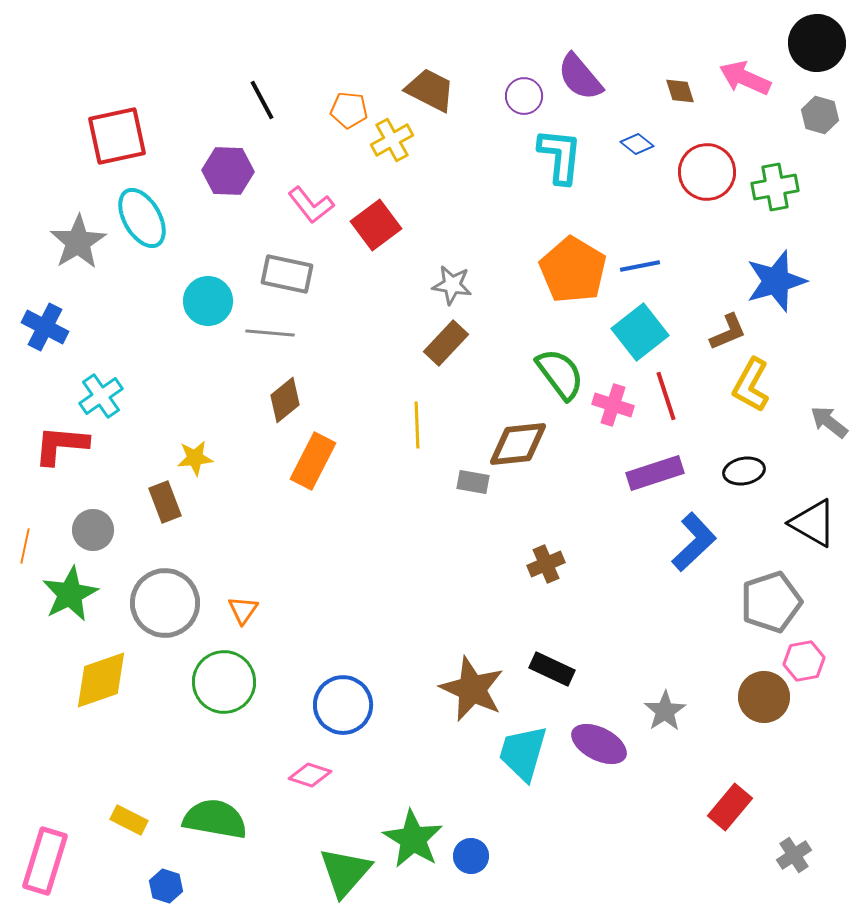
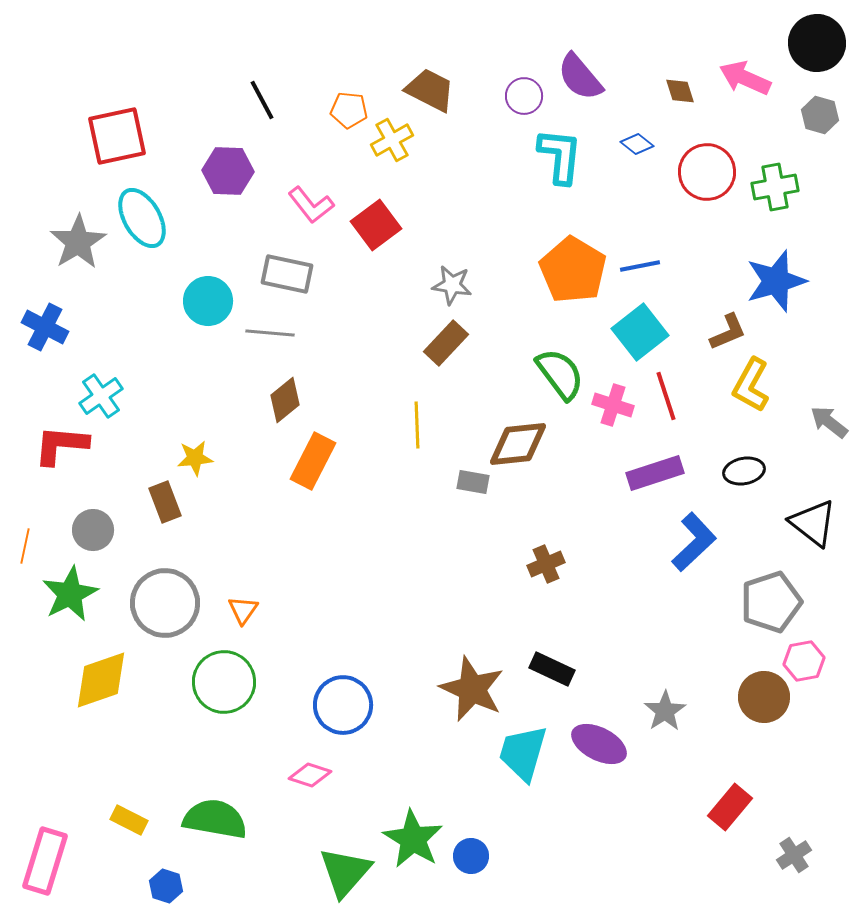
black triangle at (813, 523): rotated 8 degrees clockwise
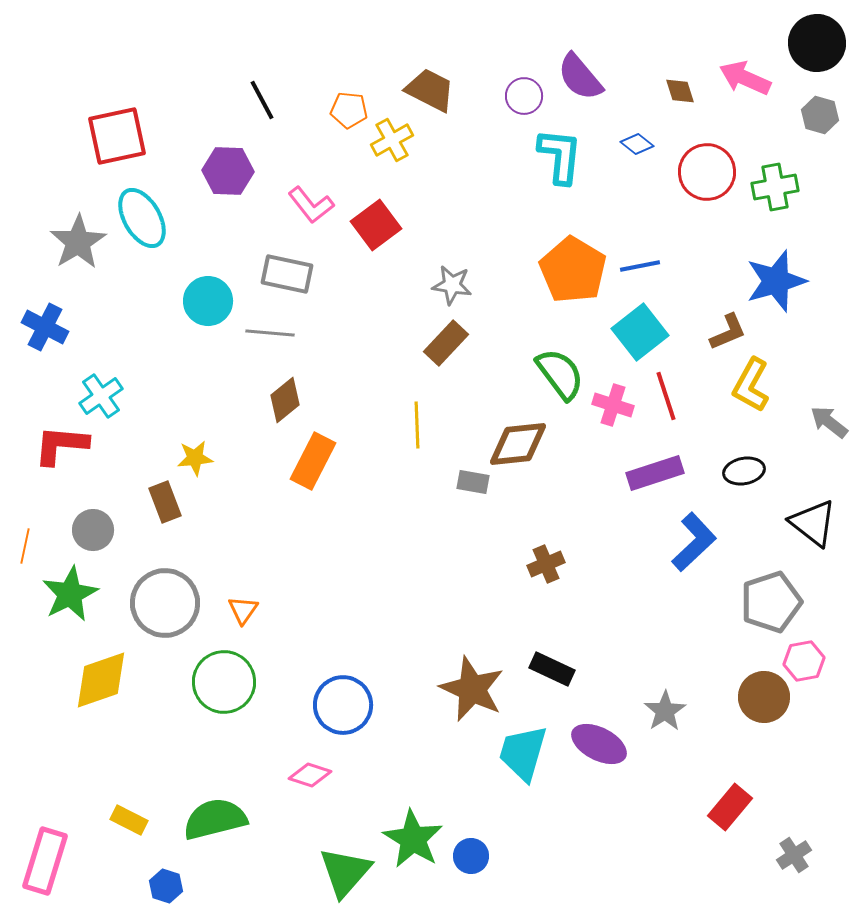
green semicircle at (215, 819): rotated 24 degrees counterclockwise
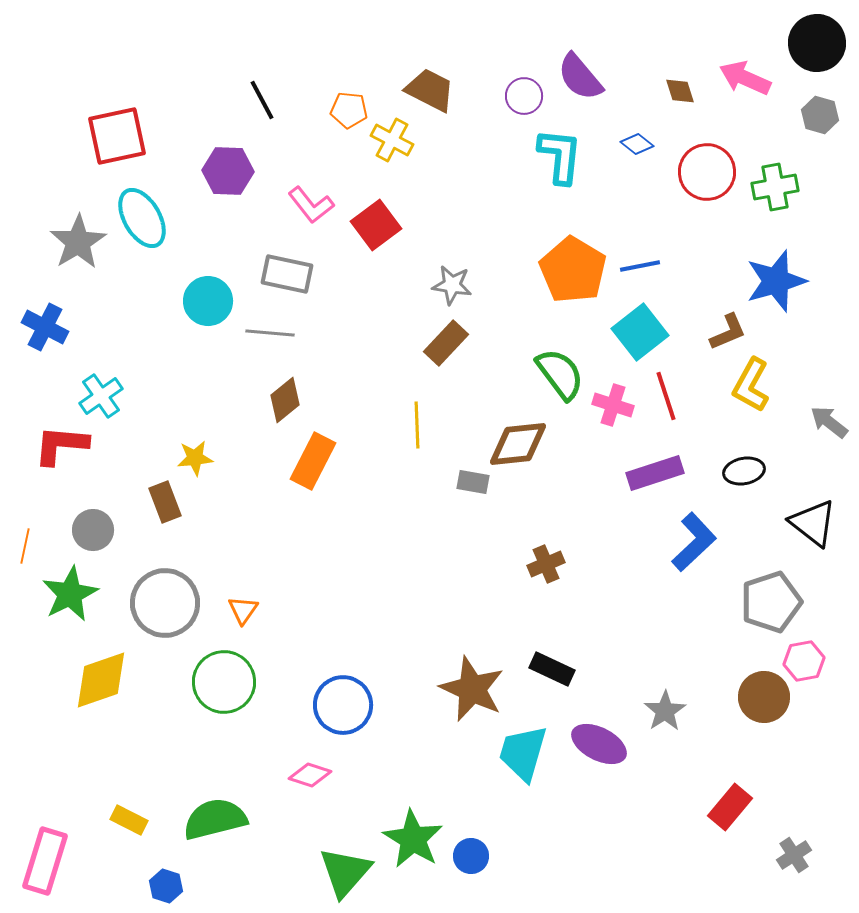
yellow cross at (392, 140): rotated 33 degrees counterclockwise
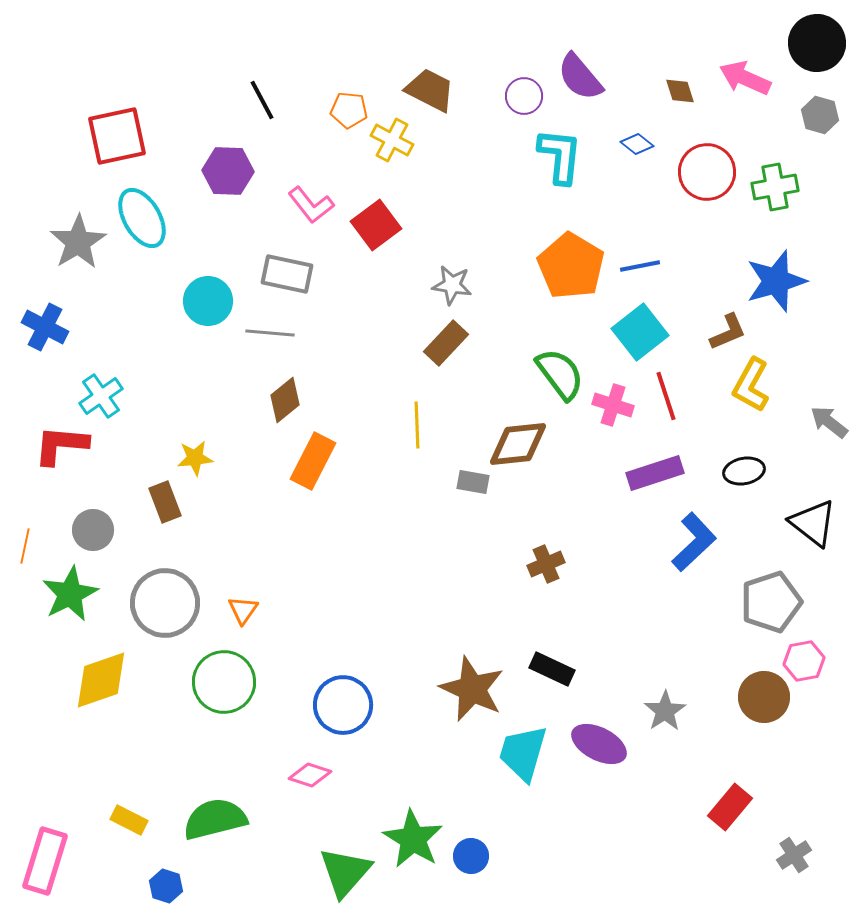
orange pentagon at (573, 270): moved 2 px left, 4 px up
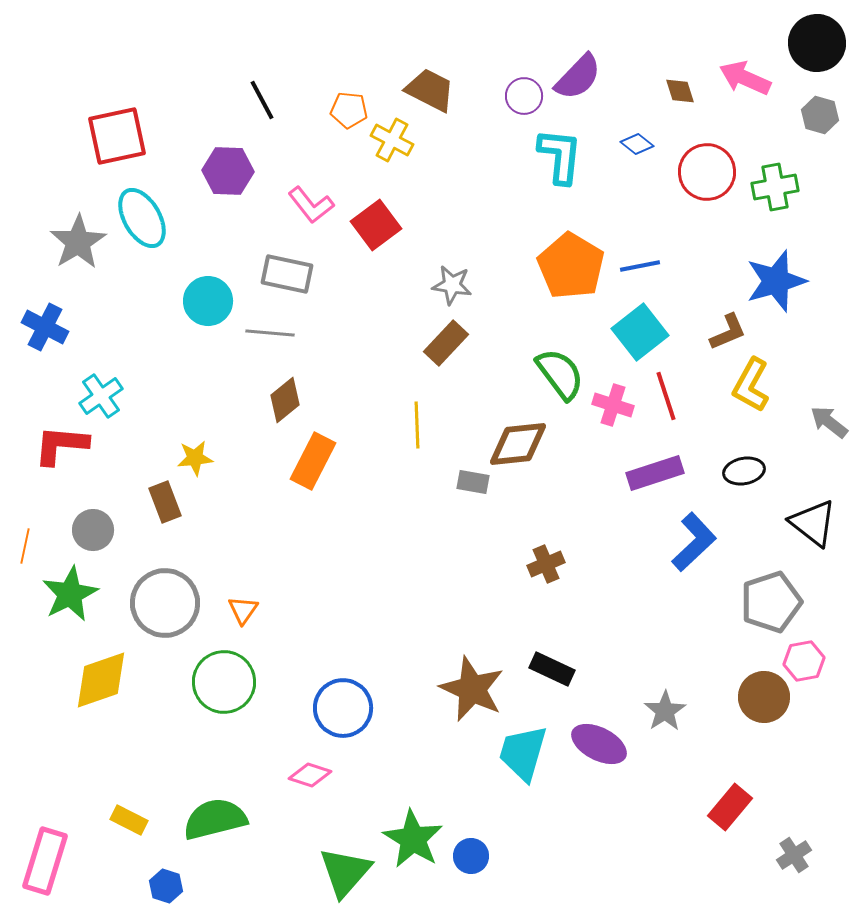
purple semicircle at (580, 77): moved 2 px left; rotated 96 degrees counterclockwise
blue circle at (343, 705): moved 3 px down
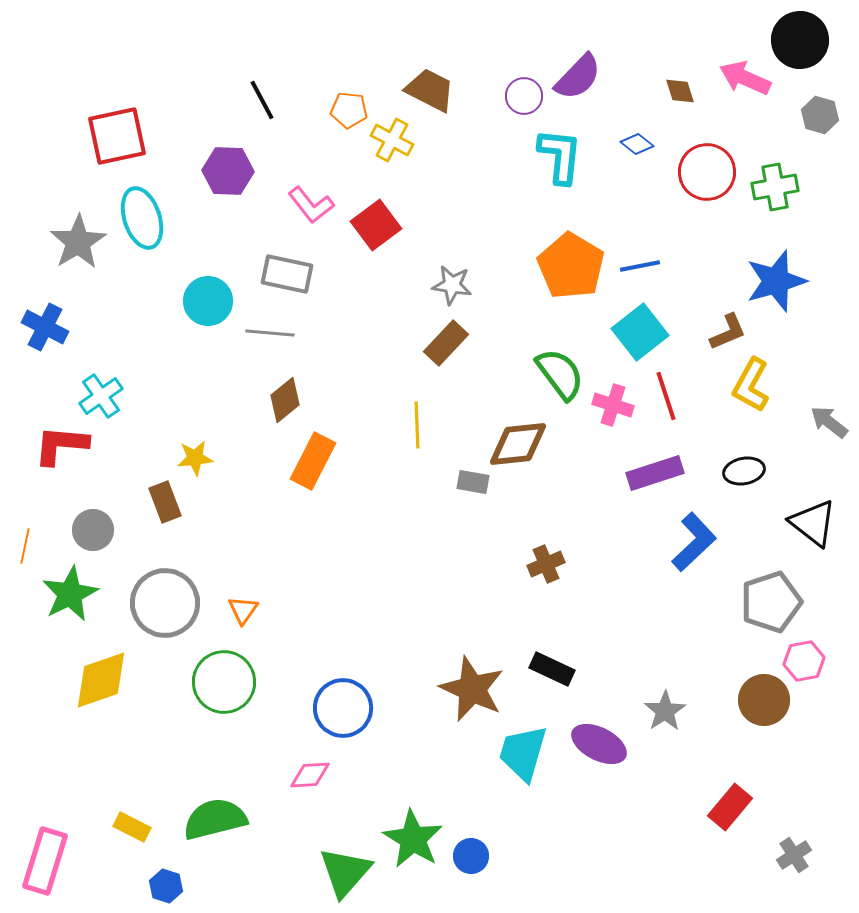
black circle at (817, 43): moved 17 px left, 3 px up
cyan ellipse at (142, 218): rotated 12 degrees clockwise
brown circle at (764, 697): moved 3 px down
pink diamond at (310, 775): rotated 21 degrees counterclockwise
yellow rectangle at (129, 820): moved 3 px right, 7 px down
